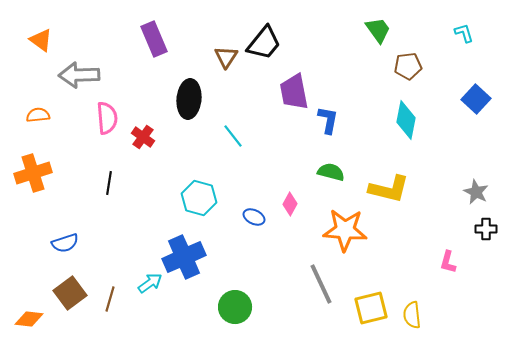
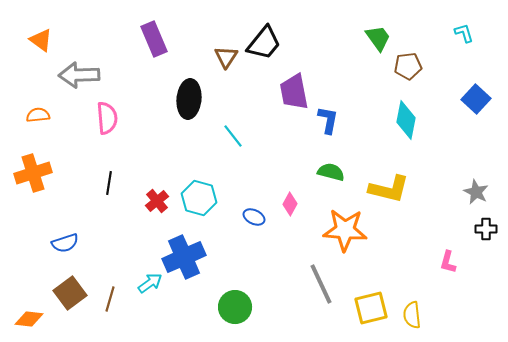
green trapezoid: moved 8 px down
red cross: moved 14 px right, 64 px down; rotated 15 degrees clockwise
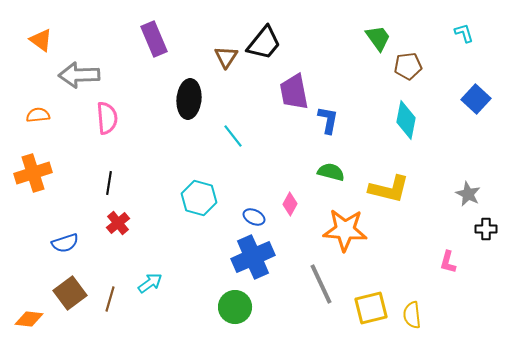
gray star: moved 8 px left, 2 px down
red cross: moved 39 px left, 22 px down
blue cross: moved 69 px right
